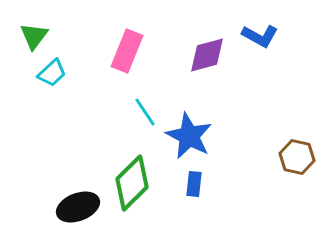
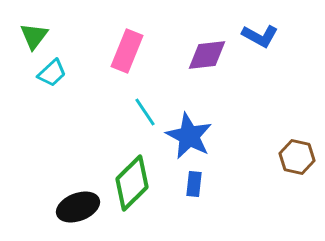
purple diamond: rotated 9 degrees clockwise
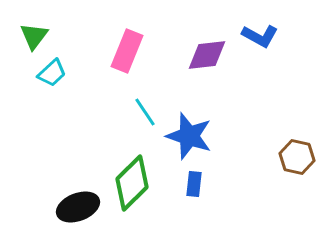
blue star: rotated 9 degrees counterclockwise
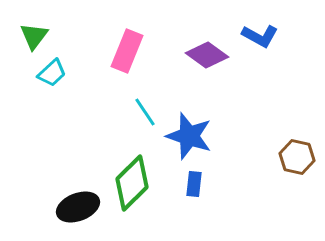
purple diamond: rotated 42 degrees clockwise
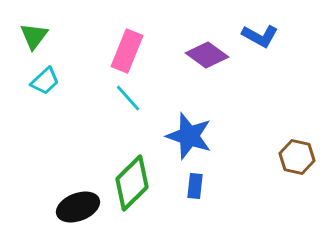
cyan trapezoid: moved 7 px left, 8 px down
cyan line: moved 17 px left, 14 px up; rotated 8 degrees counterclockwise
blue rectangle: moved 1 px right, 2 px down
